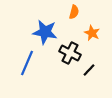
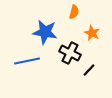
blue line: moved 2 px up; rotated 55 degrees clockwise
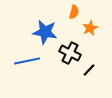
orange star: moved 2 px left, 5 px up; rotated 21 degrees clockwise
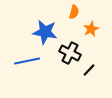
orange star: moved 1 px right, 1 px down
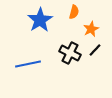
blue star: moved 5 px left, 12 px up; rotated 30 degrees clockwise
blue line: moved 1 px right, 3 px down
black line: moved 6 px right, 20 px up
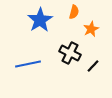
black line: moved 2 px left, 16 px down
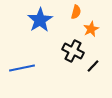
orange semicircle: moved 2 px right
black cross: moved 3 px right, 2 px up
blue line: moved 6 px left, 4 px down
